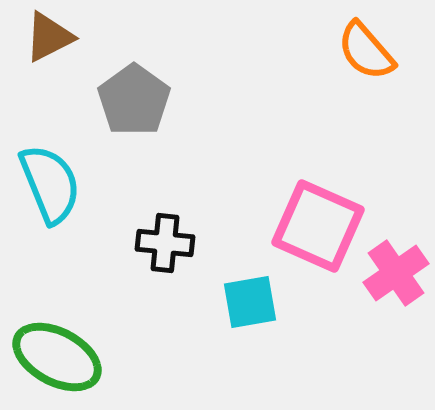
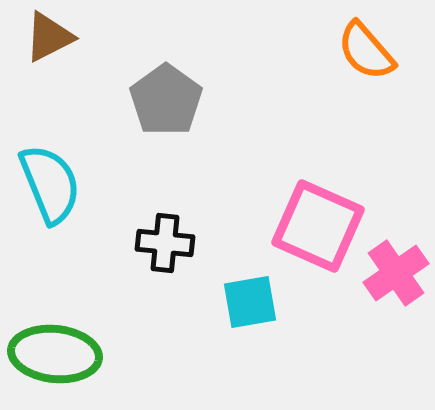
gray pentagon: moved 32 px right
green ellipse: moved 2 px left, 3 px up; rotated 22 degrees counterclockwise
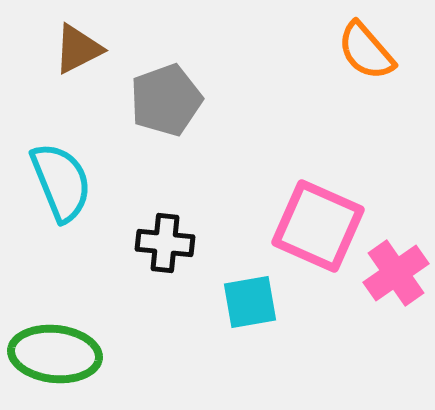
brown triangle: moved 29 px right, 12 px down
gray pentagon: rotated 16 degrees clockwise
cyan semicircle: moved 11 px right, 2 px up
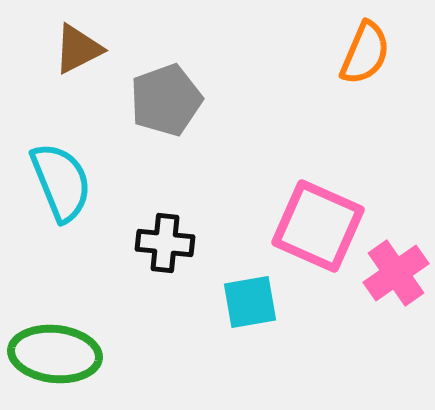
orange semicircle: moved 1 px left, 2 px down; rotated 116 degrees counterclockwise
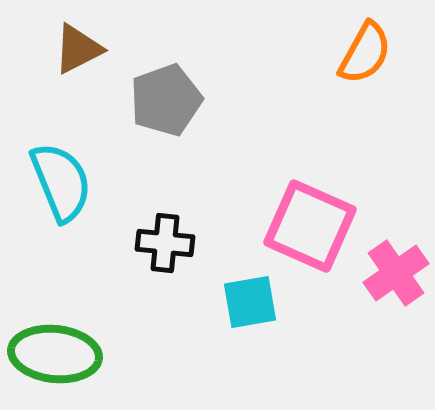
orange semicircle: rotated 6 degrees clockwise
pink square: moved 8 px left
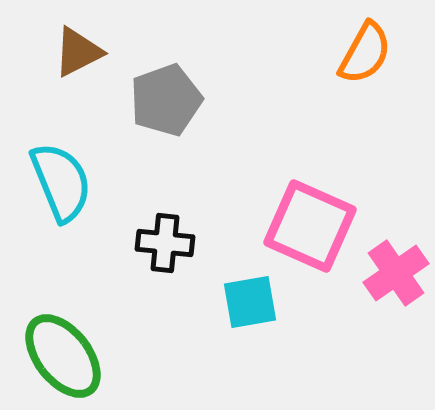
brown triangle: moved 3 px down
green ellipse: moved 8 px right, 2 px down; rotated 46 degrees clockwise
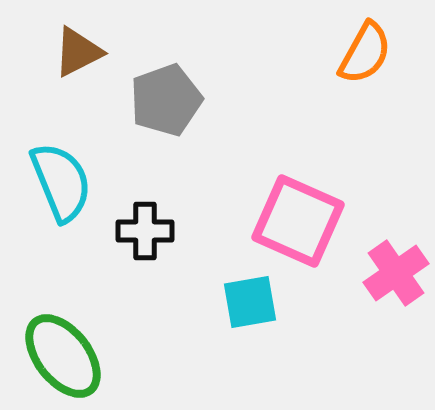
pink square: moved 12 px left, 5 px up
black cross: moved 20 px left, 12 px up; rotated 6 degrees counterclockwise
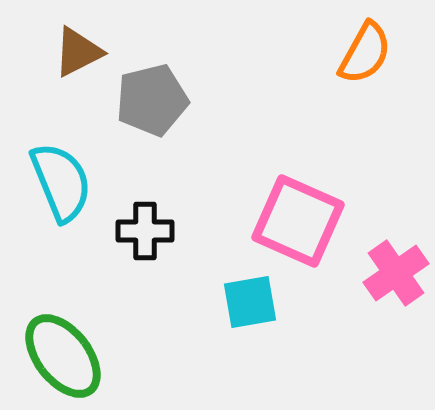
gray pentagon: moved 14 px left; rotated 6 degrees clockwise
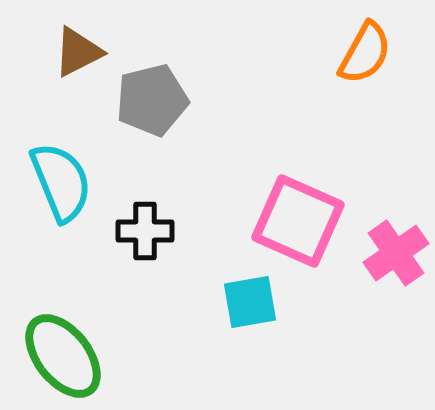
pink cross: moved 20 px up
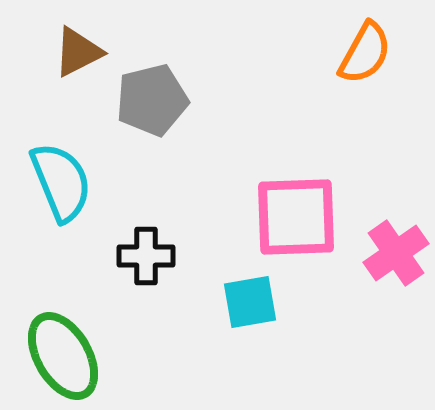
pink square: moved 2 px left, 4 px up; rotated 26 degrees counterclockwise
black cross: moved 1 px right, 25 px down
green ellipse: rotated 8 degrees clockwise
